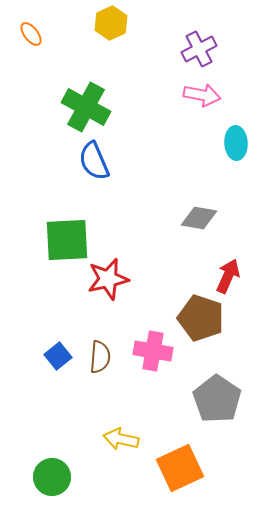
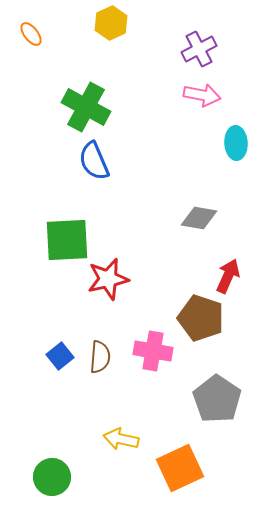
blue square: moved 2 px right
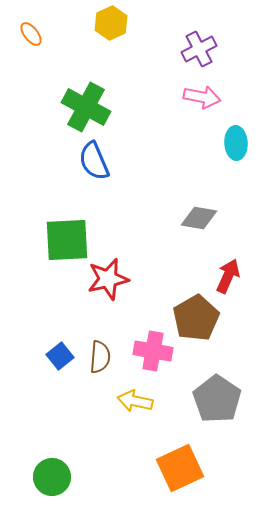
pink arrow: moved 2 px down
brown pentagon: moved 5 px left; rotated 24 degrees clockwise
yellow arrow: moved 14 px right, 38 px up
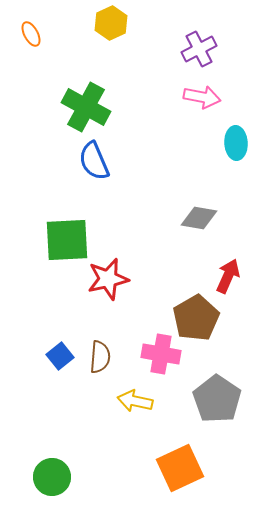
orange ellipse: rotated 10 degrees clockwise
pink cross: moved 8 px right, 3 px down
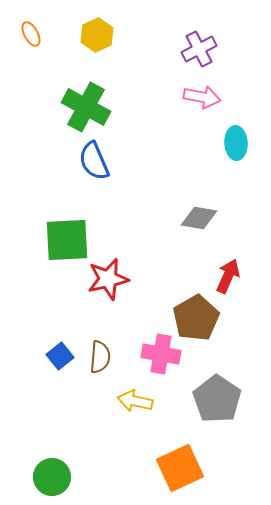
yellow hexagon: moved 14 px left, 12 px down
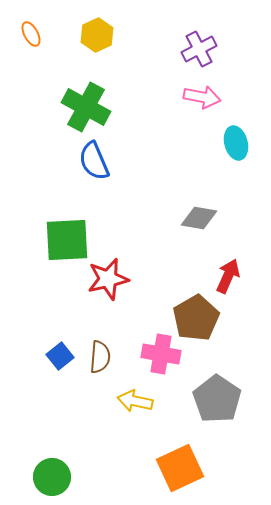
cyan ellipse: rotated 12 degrees counterclockwise
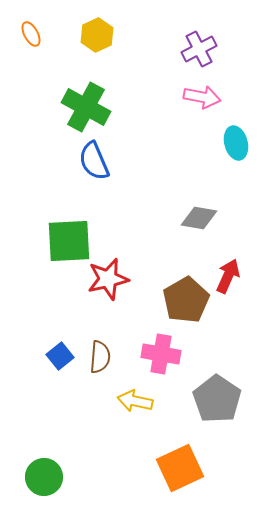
green square: moved 2 px right, 1 px down
brown pentagon: moved 10 px left, 18 px up
green circle: moved 8 px left
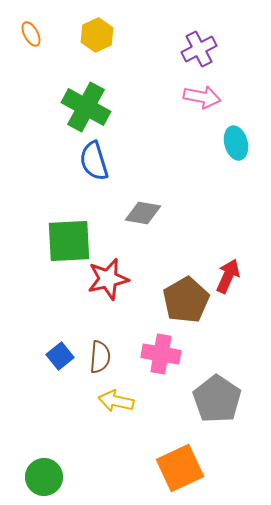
blue semicircle: rotated 6 degrees clockwise
gray diamond: moved 56 px left, 5 px up
yellow arrow: moved 19 px left
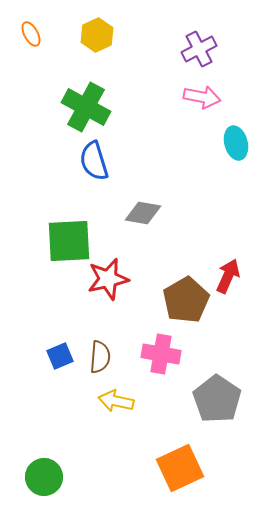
blue square: rotated 16 degrees clockwise
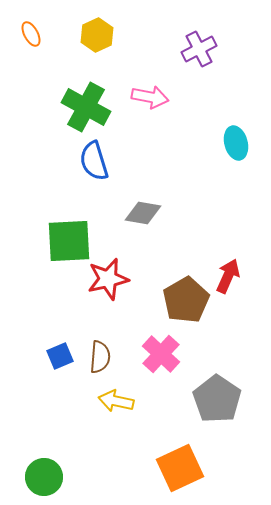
pink arrow: moved 52 px left
pink cross: rotated 33 degrees clockwise
